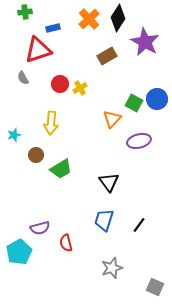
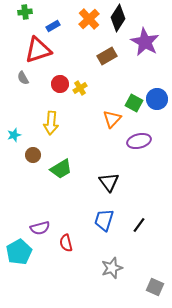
blue rectangle: moved 2 px up; rotated 16 degrees counterclockwise
brown circle: moved 3 px left
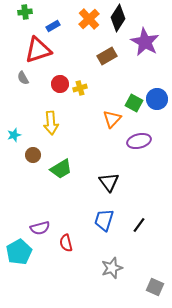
yellow cross: rotated 16 degrees clockwise
yellow arrow: rotated 10 degrees counterclockwise
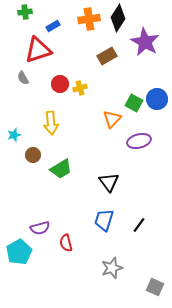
orange cross: rotated 35 degrees clockwise
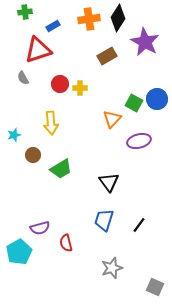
yellow cross: rotated 16 degrees clockwise
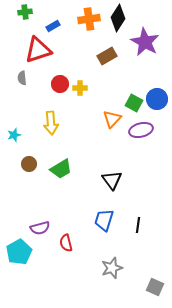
gray semicircle: moved 1 px left; rotated 24 degrees clockwise
purple ellipse: moved 2 px right, 11 px up
brown circle: moved 4 px left, 9 px down
black triangle: moved 3 px right, 2 px up
black line: moved 1 px left; rotated 28 degrees counterclockwise
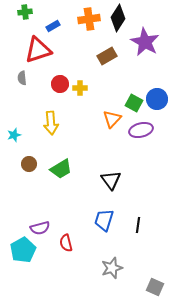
black triangle: moved 1 px left
cyan pentagon: moved 4 px right, 2 px up
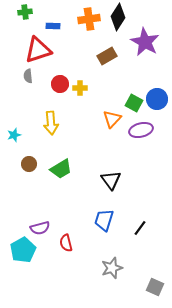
black diamond: moved 1 px up
blue rectangle: rotated 32 degrees clockwise
gray semicircle: moved 6 px right, 2 px up
black line: moved 2 px right, 3 px down; rotated 28 degrees clockwise
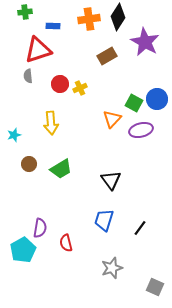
yellow cross: rotated 24 degrees counterclockwise
purple semicircle: rotated 66 degrees counterclockwise
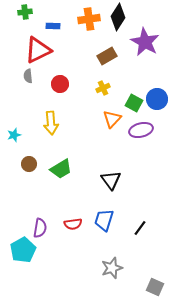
red triangle: rotated 8 degrees counterclockwise
yellow cross: moved 23 px right
red semicircle: moved 7 px right, 19 px up; rotated 84 degrees counterclockwise
